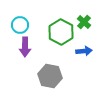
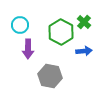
purple arrow: moved 3 px right, 2 px down
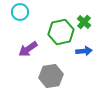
cyan circle: moved 13 px up
green hexagon: rotated 20 degrees clockwise
purple arrow: rotated 54 degrees clockwise
gray hexagon: moved 1 px right; rotated 20 degrees counterclockwise
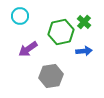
cyan circle: moved 4 px down
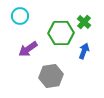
green hexagon: moved 1 px down; rotated 10 degrees clockwise
blue arrow: rotated 63 degrees counterclockwise
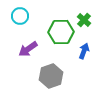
green cross: moved 2 px up
green hexagon: moved 1 px up
gray hexagon: rotated 10 degrees counterclockwise
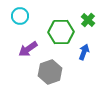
green cross: moved 4 px right
blue arrow: moved 1 px down
gray hexagon: moved 1 px left, 4 px up
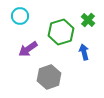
green hexagon: rotated 15 degrees counterclockwise
blue arrow: rotated 35 degrees counterclockwise
gray hexagon: moved 1 px left, 5 px down
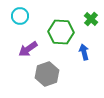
green cross: moved 3 px right, 1 px up
green hexagon: rotated 20 degrees clockwise
gray hexagon: moved 2 px left, 3 px up
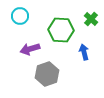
green hexagon: moved 2 px up
purple arrow: moved 2 px right; rotated 18 degrees clockwise
